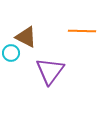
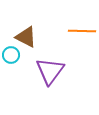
cyan circle: moved 2 px down
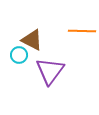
brown triangle: moved 6 px right, 3 px down
cyan circle: moved 8 px right
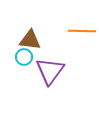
brown triangle: moved 2 px left; rotated 20 degrees counterclockwise
cyan circle: moved 5 px right, 2 px down
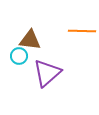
cyan circle: moved 5 px left, 1 px up
purple triangle: moved 3 px left, 2 px down; rotated 12 degrees clockwise
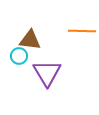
purple triangle: rotated 20 degrees counterclockwise
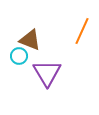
orange line: rotated 68 degrees counterclockwise
brown triangle: rotated 15 degrees clockwise
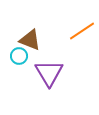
orange line: rotated 32 degrees clockwise
purple triangle: moved 2 px right
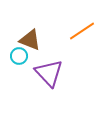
purple triangle: rotated 12 degrees counterclockwise
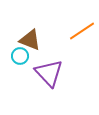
cyan circle: moved 1 px right
